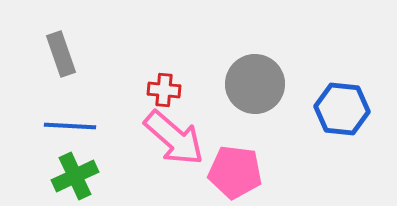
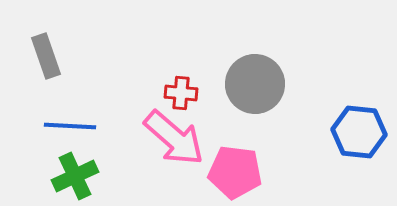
gray rectangle: moved 15 px left, 2 px down
red cross: moved 17 px right, 3 px down
blue hexagon: moved 17 px right, 23 px down
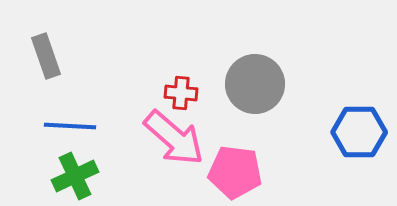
blue hexagon: rotated 6 degrees counterclockwise
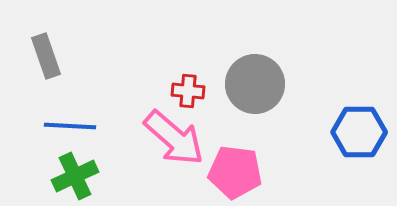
red cross: moved 7 px right, 2 px up
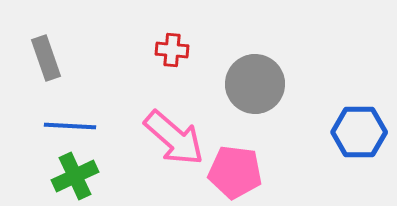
gray rectangle: moved 2 px down
red cross: moved 16 px left, 41 px up
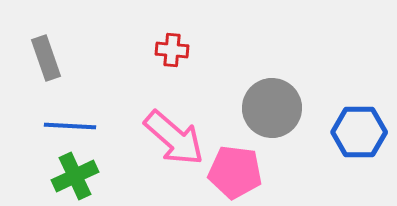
gray circle: moved 17 px right, 24 px down
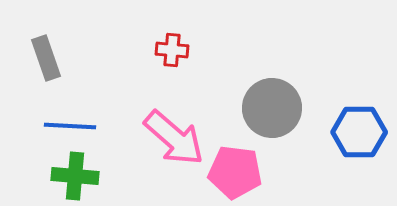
green cross: rotated 30 degrees clockwise
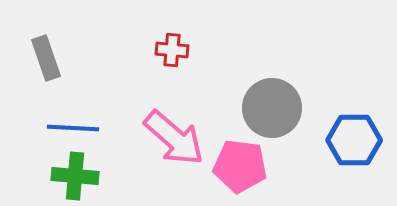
blue line: moved 3 px right, 2 px down
blue hexagon: moved 5 px left, 8 px down
pink pentagon: moved 5 px right, 6 px up
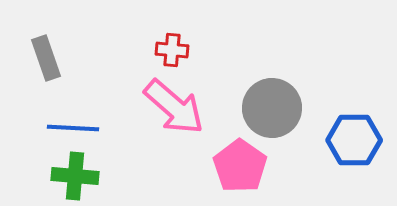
pink arrow: moved 31 px up
pink pentagon: rotated 28 degrees clockwise
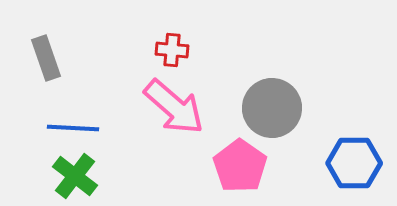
blue hexagon: moved 23 px down
green cross: rotated 33 degrees clockwise
